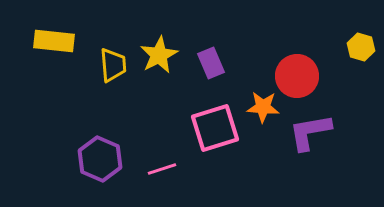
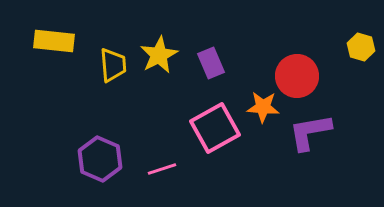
pink square: rotated 12 degrees counterclockwise
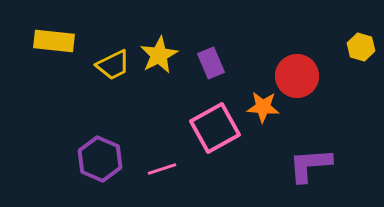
yellow trapezoid: rotated 69 degrees clockwise
purple L-shape: moved 33 px down; rotated 6 degrees clockwise
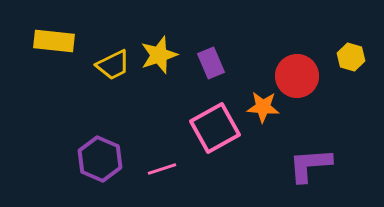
yellow hexagon: moved 10 px left, 10 px down
yellow star: rotated 9 degrees clockwise
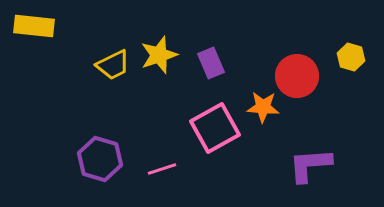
yellow rectangle: moved 20 px left, 15 px up
purple hexagon: rotated 6 degrees counterclockwise
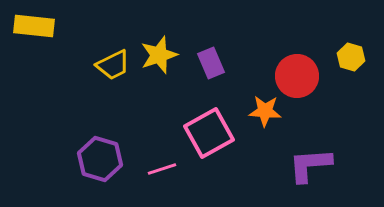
orange star: moved 2 px right, 4 px down
pink square: moved 6 px left, 5 px down
